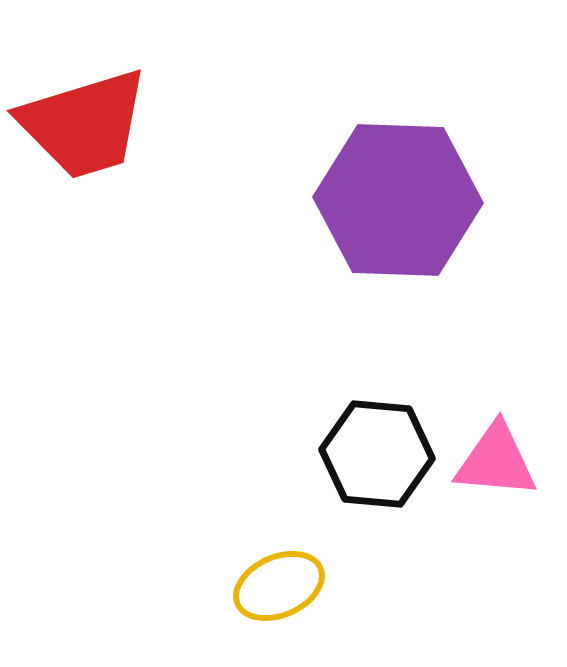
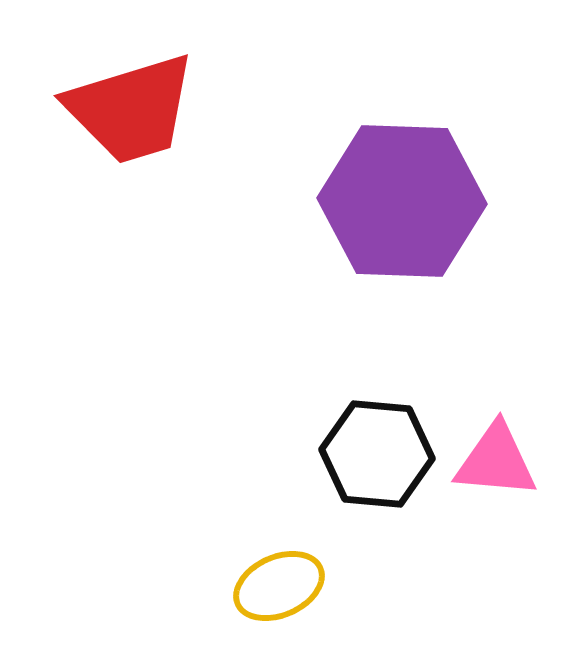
red trapezoid: moved 47 px right, 15 px up
purple hexagon: moved 4 px right, 1 px down
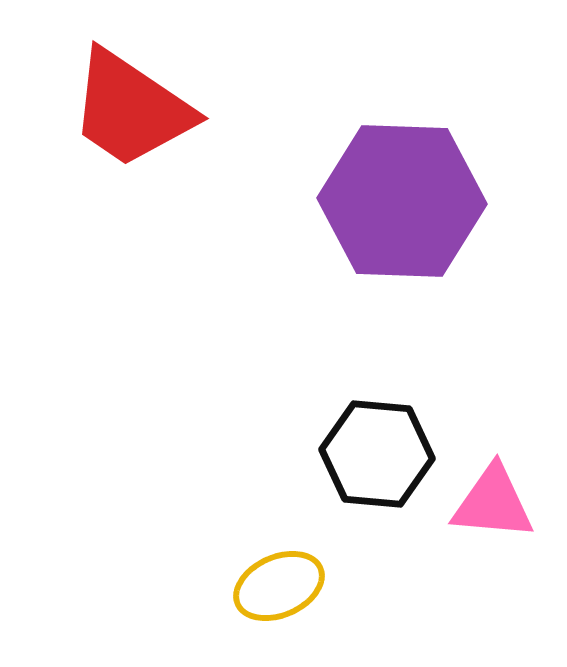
red trapezoid: rotated 51 degrees clockwise
pink triangle: moved 3 px left, 42 px down
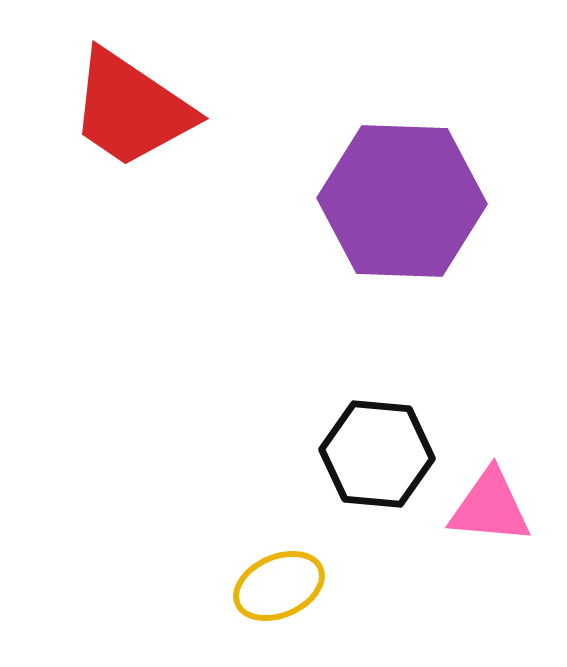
pink triangle: moved 3 px left, 4 px down
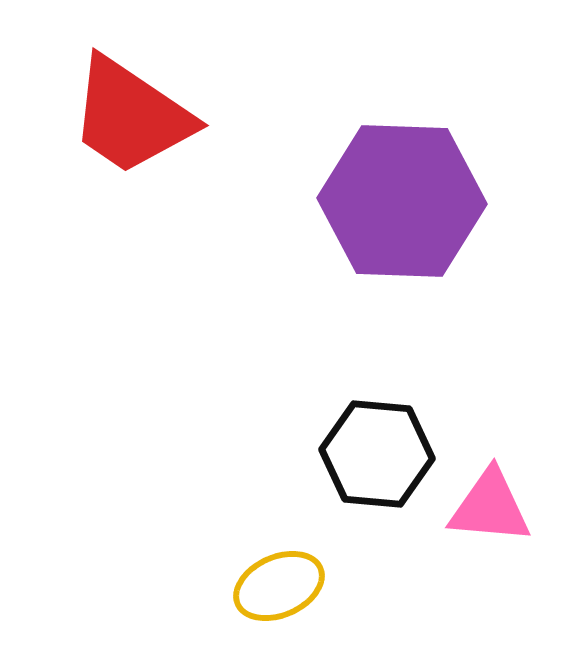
red trapezoid: moved 7 px down
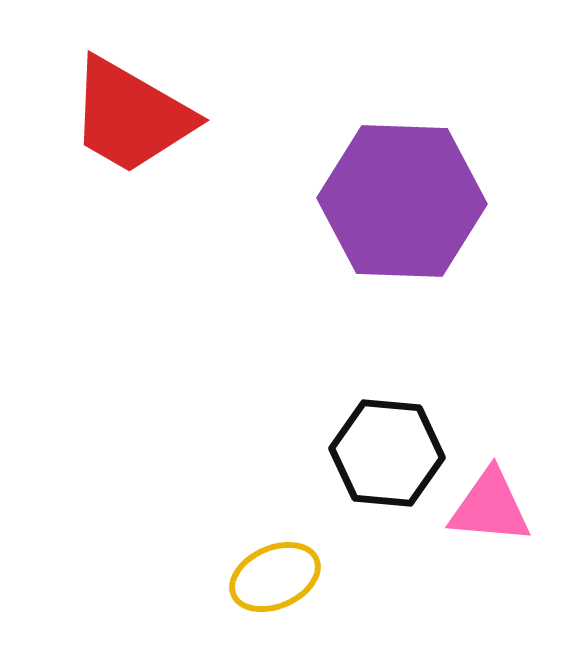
red trapezoid: rotated 4 degrees counterclockwise
black hexagon: moved 10 px right, 1 px up
yellow ellipse: moved 4 px left, 9 px up
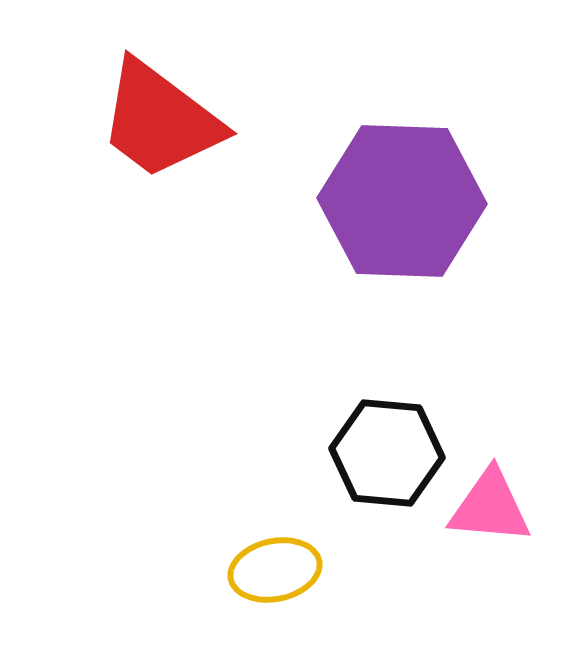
red trapezoid: moved 29 px right, 4 px down; rotated 7 degrees clockwise
yellow ellipse: moved 7 px up; rotated 12 degrees clockwise
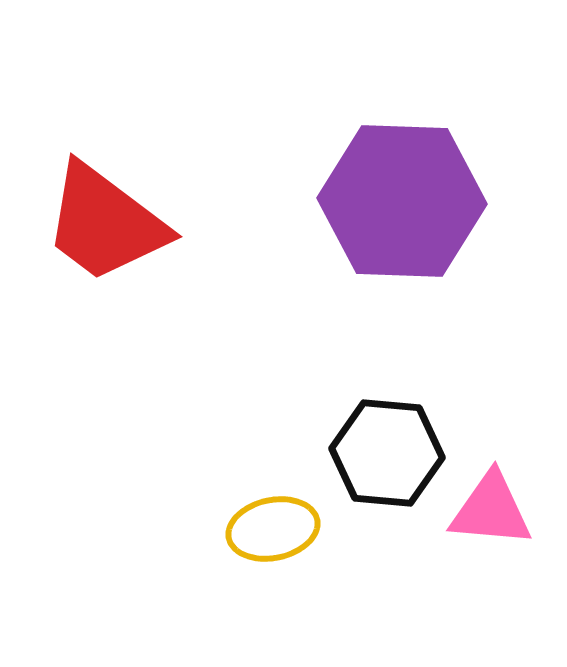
red trapezoid: moved 55 px left, 103 px down
pink triangle: moved 1 px right, 3 px down
yellow ellipse: moved 2 px left, 41 px up
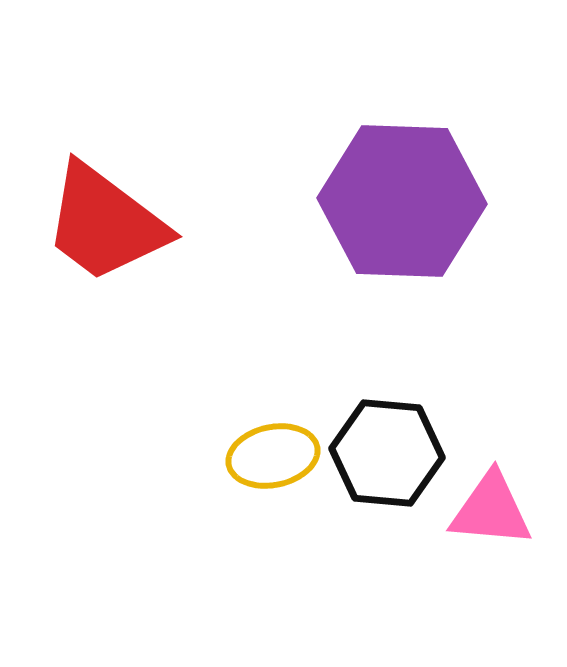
yellow ellipse: moved 73 px up
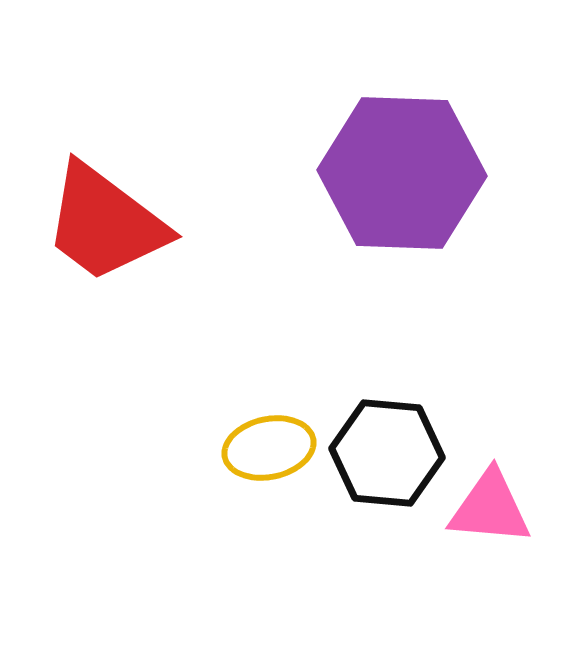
purple hexagon: moved 28 px up
yellow ellipse: moved 4 px left, 8 px up
pink triangle: moved 1 px left, 2 px up
